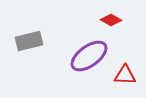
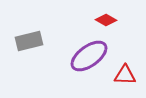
red diamond: moved 5 px left
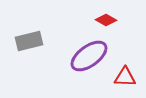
red triangle: moved 2 px down
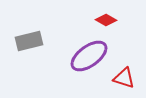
red triangle: moved 1 px left, 1 px down; rotated 15 degrees clockwise
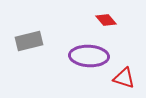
red diamond: rotated 20 degrees clockwise
purple ellipse: rotated 39 degrees clockwise
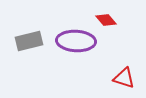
purple ellipse: moved 13 px left, 15 px up
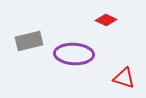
red diamond: rotated 25 degrees counterclockwise
purple ellipse: moved 2 px left, 13 px down
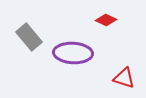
gray rectangle: moved 4 px up; rotated 64 degrees clockwise
purple ellipse: moved 1 px left, 1 px up
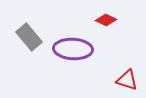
purple ellipse: moved 4 px up
red triangle: moved 3 px right, 2 px down
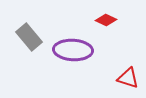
purple ellipse: moved 1 px down
red triangle: moved 1 px right, 2 px up
